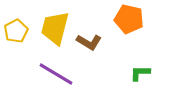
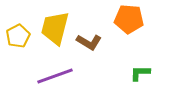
orange pentagon: rotated 8 degrees counterclockwise
yellow pentagon: moved 2 px right, 5 px down
purple line: moved 1 px left, 2 px down; rotated 51 degrees counterclockwise
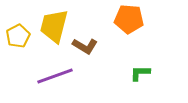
yellow trapezoid: moved 1 px left, 2 px up
brown L-shape: moved 4 px left, 4 px down
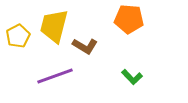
green L-shape: moved 8 px left, 4 px down; rotated 135 degrees counterclockwise
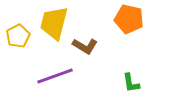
orange pentagon: rotated 8 degrees clockwise
yellow trapezoid: moved 3 px up
green L-shape: moved 1 px left, 6 px down; rotated 35 degrees clockwise
